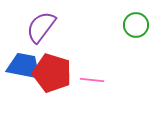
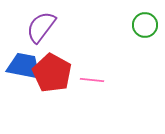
green circle: moved 9 px right
red pentagon: rotated 12 degrees clockwise
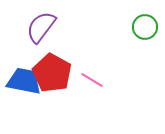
green circle: moved 2 px down
blue trapezoid: moved 15 px down
pink line: rotated 25 degrees clockwise
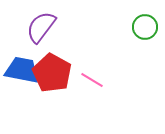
blue trapezoid: moved 2 px left, 11 px up
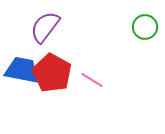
purple semicircle: moved 4 px right
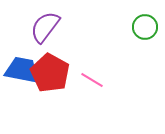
red pentagon: moved 2 px left
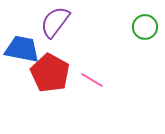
purple semicircle: moved 10 px right, 5 px up
blue trapezoid: moved 21 px up
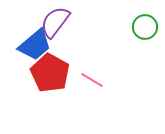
blue trapezoid: moved 13 px right, 4 px up; rotated 129 degrees clockwise
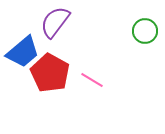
green circle: moved 4 px down
blue trapezoid: moved 12 px left, 7 px down
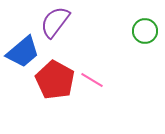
red pentagon: moved 5 px right, 7 px down
